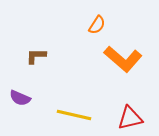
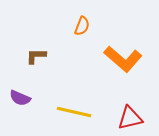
orange semicircle: moved 15 px left, 1 px down; rotated 12 degrees counterclockwise
yellow line: moved 3 px up
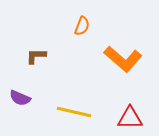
red triangle: rotated 12 degrees clockwise
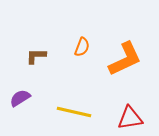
orange semicircle: moved 21 px down
orange L-shape: moved 2 px right; rotated 66 degrees counterclockwise
purple semicircle: rotated 125 degrees clockwise
red triangle: rotated 8 degrees counterclockwise
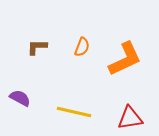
brown L-shape: moved 1 px right, 9 px up
purple semicircle: rotated 60 degrees clockwise
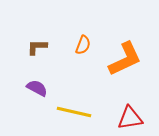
orange semicircle: moved 1 px right, 2 px up
purple semicircle: moved 17 px right, 10 px up
